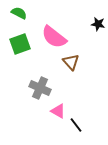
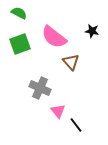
black star: moved 6 px left, 7 px down
pink triangle: rotated 21 degrees clockwise
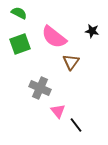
brown triangle: rotated 18 degrees clockwise
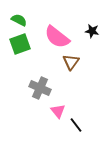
green semicircle: moved 7 px down
pink semicircle: moved 3 px right
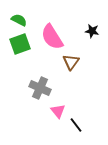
pink semicircle: moved 5 px left; rotated 20 degrees clockwise
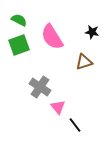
black star: moved 1 px down
green square: moved 1 px left, 1 px down
brown triangle: moved 13 px right; rotated 36 degrees clockwise
gray cross: moved 1 px up; rotated 10 degrees clockwise
pink triangle: moved 4 px up
black line: moved 1 px left
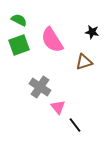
pink semicircle: moved 3 px down
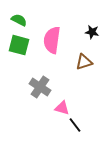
pink semicircle: rotated 40 degrees clockwise
green square: rotated 35 degrees clockwise
pink triangle: moved 4 px right, 1 px down; rotated 35 degrees counterclockwise
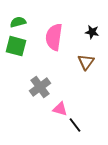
green semicircle: moved 1 px left, 2 px down; rotated 42 degrees counterclockwise
pink semicircle: moved 2 px right, 3 px up
green square: moved 3 px left, 1 px down
brown triangle: moved 2 px right; rotated 36 degrees counterclockwise
gray cross: rotated 20 degrees clockwise
pink triangle: moved 2 px left, 1 px down
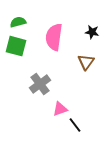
gray cross: moved 3 px up
pink triangle: rotated 35 degrees counterclockwise
